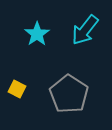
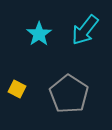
cyan star: moved 2 px right
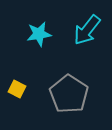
cyan arrow: moved 2 px right
cyan star: rotated 25 degrees clockwise
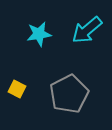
cyan arrow: rotated 12 degrees clockwise
gray pentagon: rotated 12 degrees clockwise
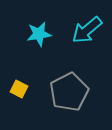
yellow square: moved 2 px right
gray pentagon: moved 2 px up
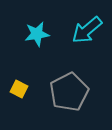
cyan star: moved 2 px left
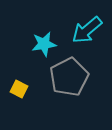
cyan star: moved 7 px right, 10 px down
gray pentagon: moved 15 px up
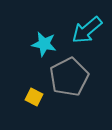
cyan star: rotated 20 degrees clockwise
yellow square: moved 15 px right, 8 px down
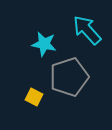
cyan arrow: rotated 88 degrees clockwise
gray pentagon: rotated 9 degrees clockwise
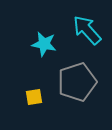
gray pentagon: moved 8 px right, 5 px down
yellow square: rotated 36 degrees counterclockwise
